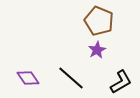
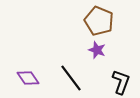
purple star: rotated 24 degrees counterclockwise
black line: rotated 12 degrees clockwise
black L-shape: rotated 40 degrees counterclockwise
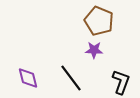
purple star: moved 3 px left; rotated 18 degrees counterclockwise
purple diamond: rotated 20 degrees clockwise
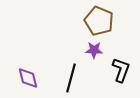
black line: rotated 52 degrees clockwise
black L-shape: moved 12 px up
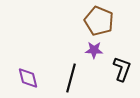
black L-shape: moved 1 px right, 1 px up
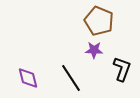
black line: rotated 48 degrees counterclockwise
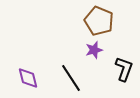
purple star: rotated 18 degrees counterclockwise
black L-shape: moved 2 px right
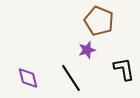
purple star: moved 7 px left
black L-shape: rotated 30 degrees counterclockwise
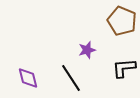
brown pentagon: moved 23 px right
black L-shape: moved 1 px up; rotated 85 degrees counterclockwise
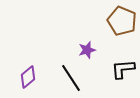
black L-shape: moved 1 px left, 1 px down
purple diamond: moved 1 px up; rotated 65 degrees clockwise
